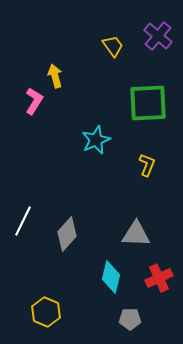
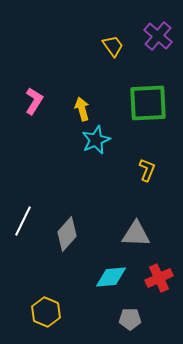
yellow arrow: moved 27 px right, 33 px down
yellow L-shape: moved 5 px down
cyan diamond: rotated 72 degrees clockwise
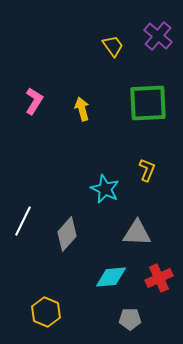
cyan star: moved 9 px right, 49 px down; rotated 24 degrees counterclockwise
gray triangle: moved 1 px right, 1 px up
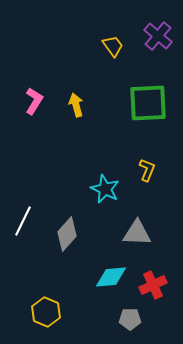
yellow arrow: moved 6 px left, 4 px up
red cross: moved 6 px left, 7 px down
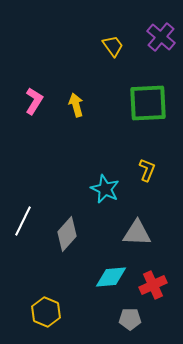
purple cross: moved 3 px right, 1 px down
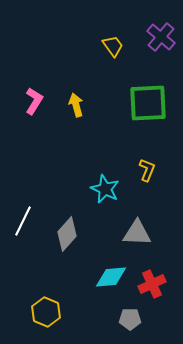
red cross: moved 1 px left, 1 px up
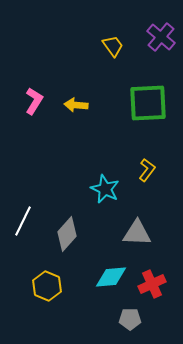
yellow arrow: rotated 70 degrees counterclockwise
yellow L-shape: rotated 15 degrees clockwise
yellow hexagon: moved 1 px right, 26 px up
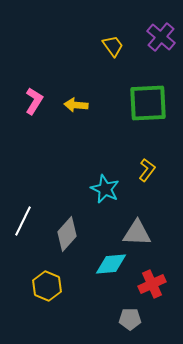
cyan diamond: moved 13 px up
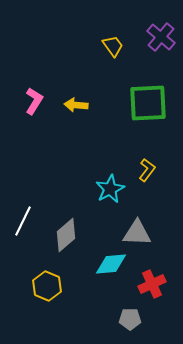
cyan star: moved 5 px right; rotated 20 degrees clockwise
gray diamond: moved 1 px left, 1 px down; rotated 8 degrees clockwise
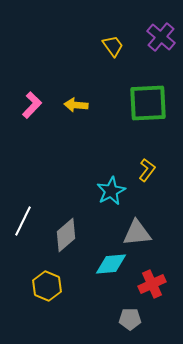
pink L-shape: moved 2 px left, 4 px down; rotated 12 degrees clockwise
cyan star: moved 1 px right, 2 px down
gray triangle: rotated 8 degrees counterclockwise
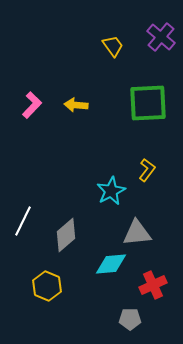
red cross: moved 1 px right, 1 px down
